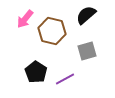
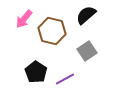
pink arrow: moved 1 px left
gray square: rotated 18 degrees counterclockwise
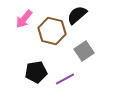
black semicircle: moved 9 px left
gray square: moved 3 px left
black pentagon: rotated 30 degrees clockwise
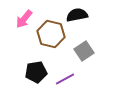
black semicircle: rotated 30 degrees clockwise
brown hexagon: moved 1 px left, 3 px down
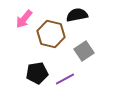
black pentagon: moved 1 px right, 1 px down
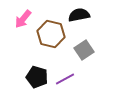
black semicircle: moved 2 px right
pink arrow: moved 1 px left
gray square: moved 1 px up
black pentagon: moved 4 px down; rotated 25 degrees clockwise
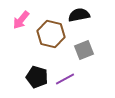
pink arrow: moved 2 px left, 1 px down
gray square: rotated 12 degrees clockwise
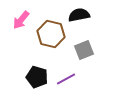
purple line: moved 1 px right
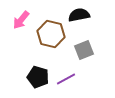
black pentagon: moved 1 px right
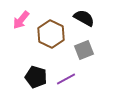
black semicircle: moved 5 px right, 3 px down; rotated 40 degrees clockwise
brown hexagon: rotated 12 degrees clockwise
black pentagon: moved 2 px left
